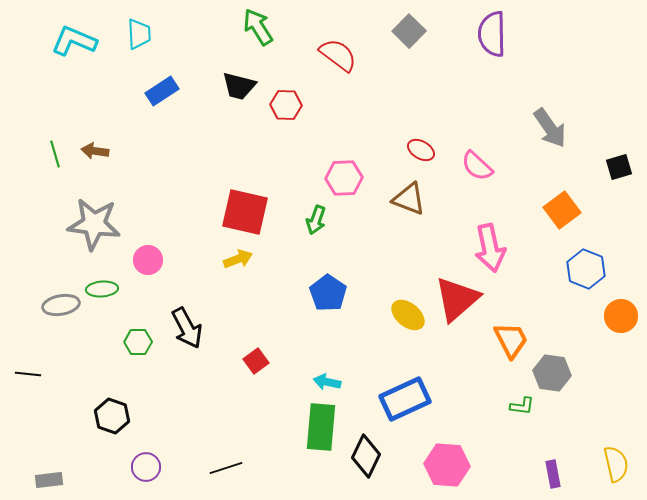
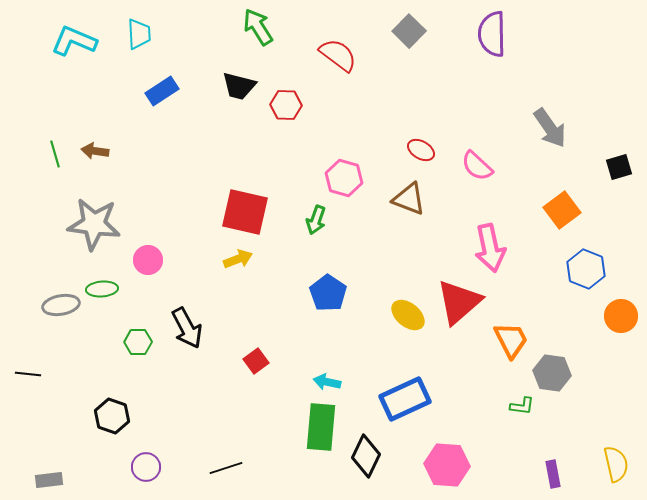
pink hexagon at (344, 178): rotated 18 degrees clockwise
red triangle at (457, 299): moved 2 px right, 3 px down
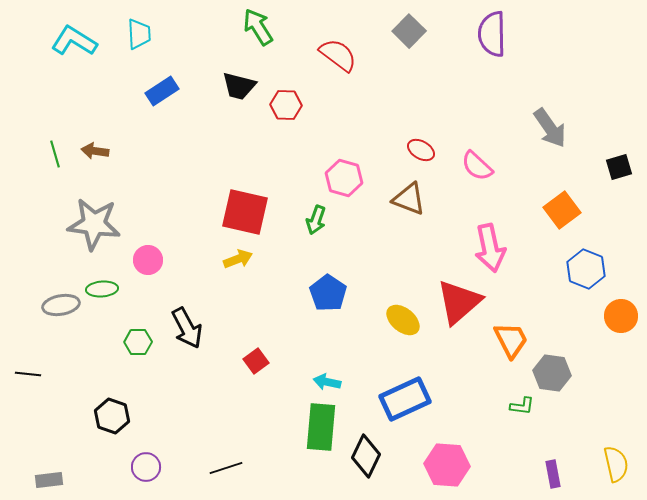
cyan L-shape at (74, 41): rotated 9 degrees clockwise
yellow ellipse at (408, 315): moved 5 px left, 5 px down
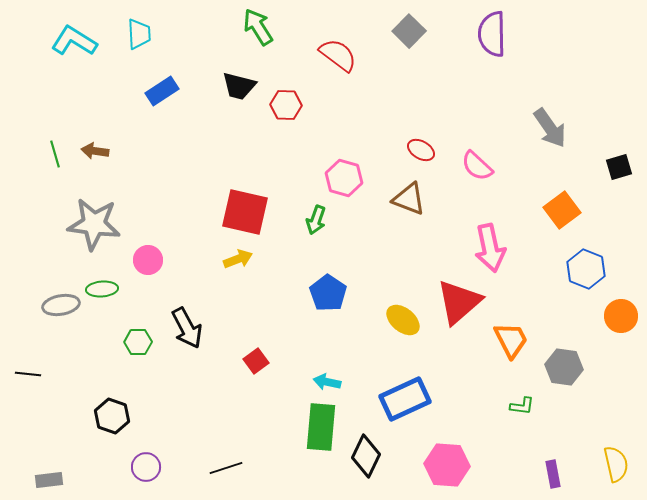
gray hexagon at (552, 373): moved 12 px right, 6 px up
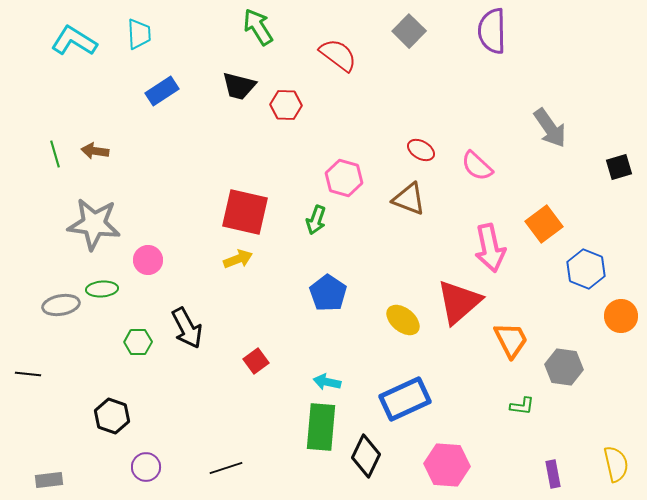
purple semicircle at (492, 34): moved 3 px up
orange square at (562, 210): moved 18 px left, 14 px down
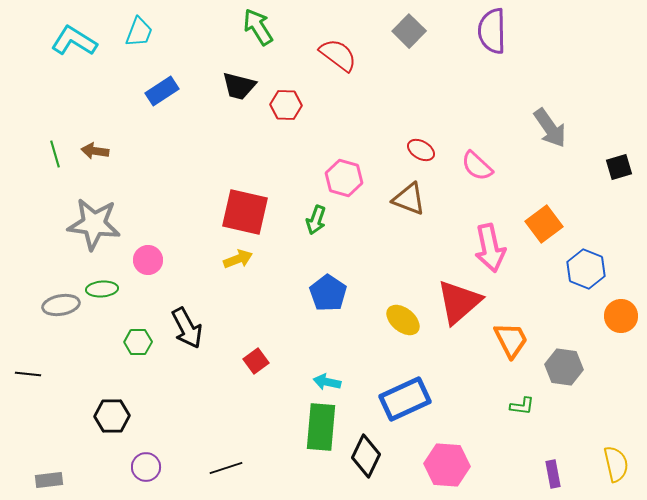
cyan trapezoid at (139, 34): moved 2 px up; rotated 24 degrees clockwise
black hexagon at (112, 416): rotated 20 degrees counterclockwise
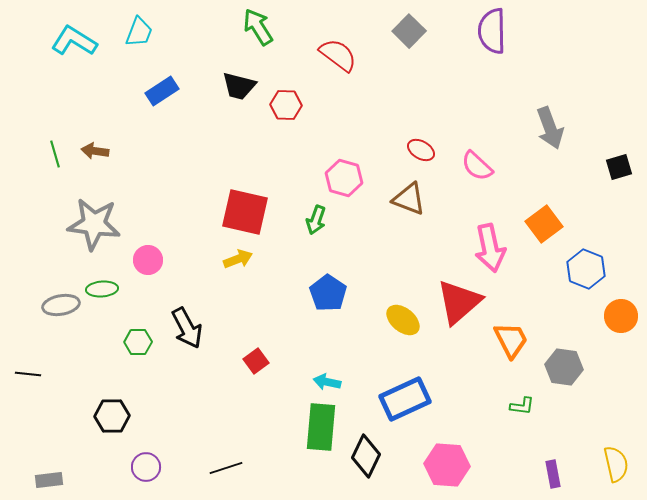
gray arrow at (550, 128): rotated 15 degrees clockwise
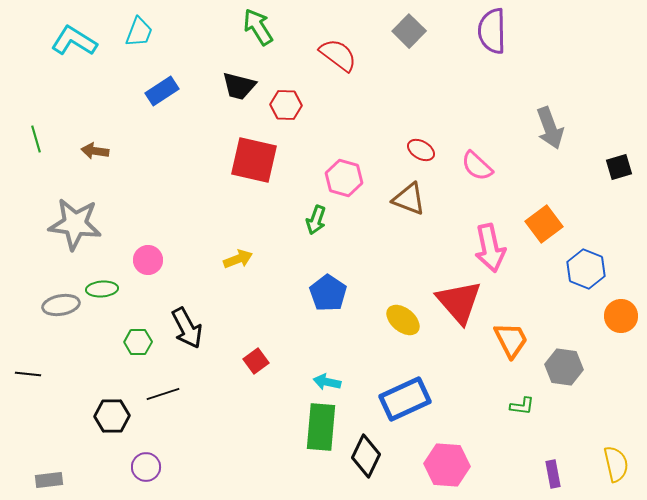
green line at (55, 154): moved 19 px left, 15 px up
red square at (245, 212): moved 9 px right, 52 px up
gray star at (94, 224): moved 19 px left
red triangle at (459, 302): rotated 30 degrees counterclockwise
black line at (226, 468): moved 63 px left, 74 px up
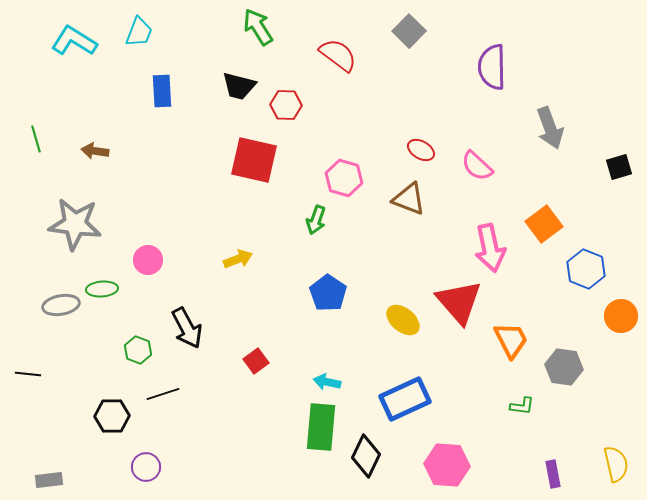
purple semicircle at (492, 31): moved 36 px down
blue rectangle at (162, 91): rotated 60 degrees counterclockwise
green hexagon at (138, 342): moved 8 px down; rotated 20 degrees clockwise
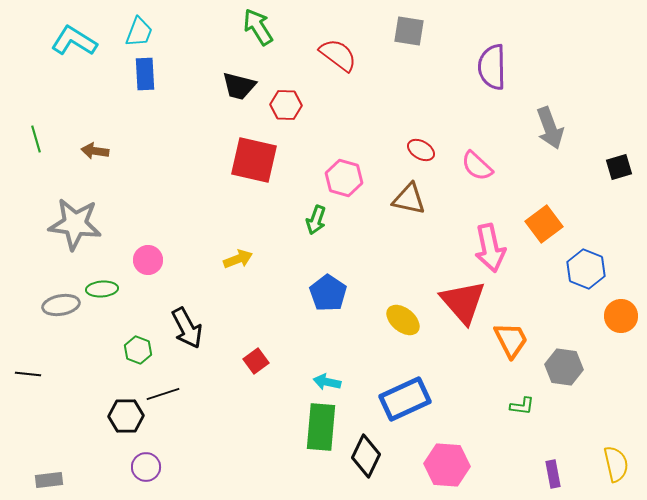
gray square at (409, 31): rotated 36 degrees counterclockwise
blue rectangle at (162, 91): moved 17 px left, 17 px up
brown triangle at (409, 199): rotated 9 degrees counterclockwise
red triangle at (459, 302): moved 4 px right
black hexagon at (112, 416): moved 14 px right
